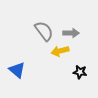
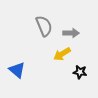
gray semicircle: moved 5 px up; rotated 15 degrees clockwise
yellow arrow: moved 2 px right, 3 px down; rotated 18 degrees counterclockwise
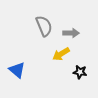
yellow arrow: moved 1 px left
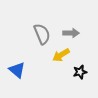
gray semicircle: moved 2 px left, 8 px down
yellow arrow: moved 1 px down
black star: rotated 24 degrees counterclockwise
